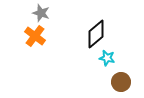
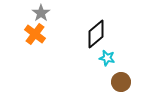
gray star: rotated 18 degrees clockwise
orange cross: moved 2 px up
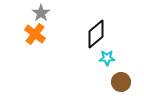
cyan star: rotated 14 degrees counterclockwise
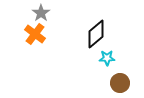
brown circle: moved 1 px left, 1 px down
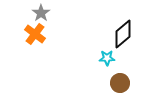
black diamond: moved 27 px right
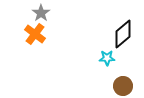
brown circle: moved 3 px right, 3 px down
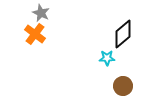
gray star: rotated 12 degrees counterclockwise
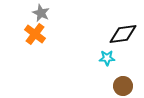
black diamond: rotated 32 degrees clockwise
